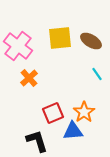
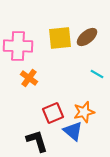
brown ellipse: moved 4 px left, 4 px up; rotated 70 degrees counterclockwise
pink cross: rotated 36 degrees counterclockwise
cyan line: rotated 24 degrees counterclockwise
orange cross: rotated 12 degrees counterclockwise
orange star: rotated 20 degrees clockwise
blue triangle: rotated 45 degrees clockwise
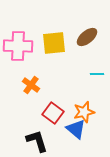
yellow square: moved 6 px left, 5 px down
cyan line: rotated 32 degrees counterclockwise
orange cross: moved 2 px right, 7 px down
red square: rotated 30 degrees counterclockwise
blue triangle: moved 3 px right, 2 px up
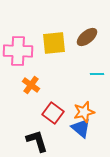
pink cross: moved 5 px down
blue triangle: moved 5 px right, 1 px up
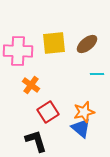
brown ellipse: moved 7 px down
red square: moved 5 px left, 1 px up; rotated 20 degrees clockwise
black L-shape: moved 1 px left
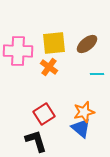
orange cross: moved 18 px right, 18 px up
red square: moved 4 px left, 2 px down
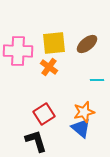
cyan line: moved 6 px down
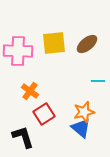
orange cross: moved 19 px left, 24 px down
cyan line: moved 1 px right, 1 px down
black L-shape: moved 13 px left, 4 px up
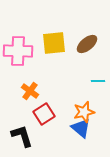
black L-shape: moved 1 px left, 1 px up
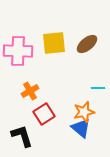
cyan line: moved 7 px down
orange cross: rotated 24 degrees clockwise
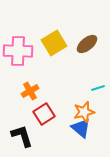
yellow square: rotated 25 degrees counterclockwise
cyan line: rotated 16 degrees counterclockwise
